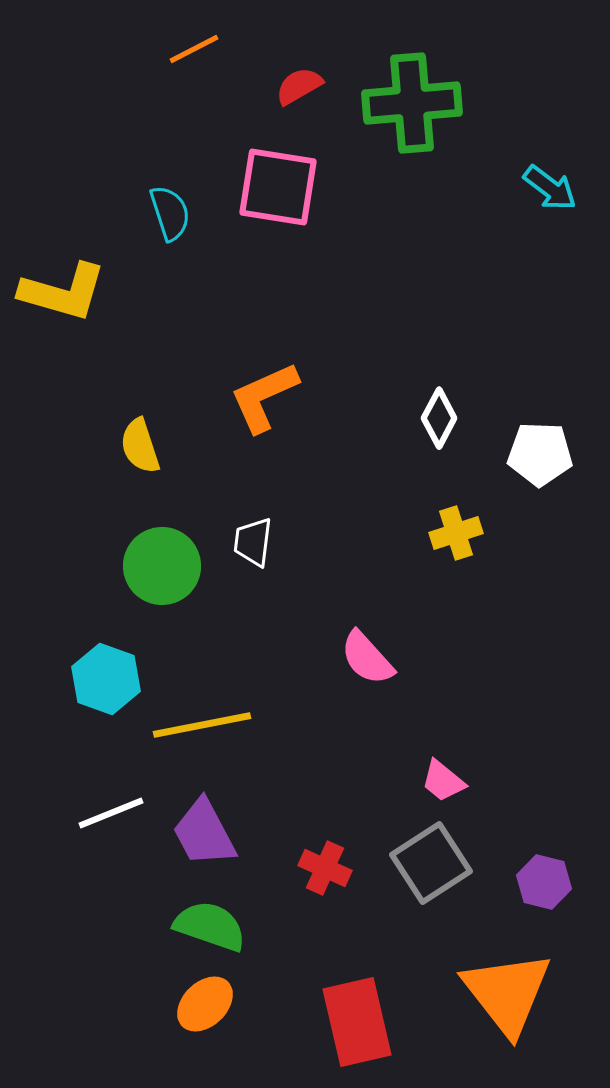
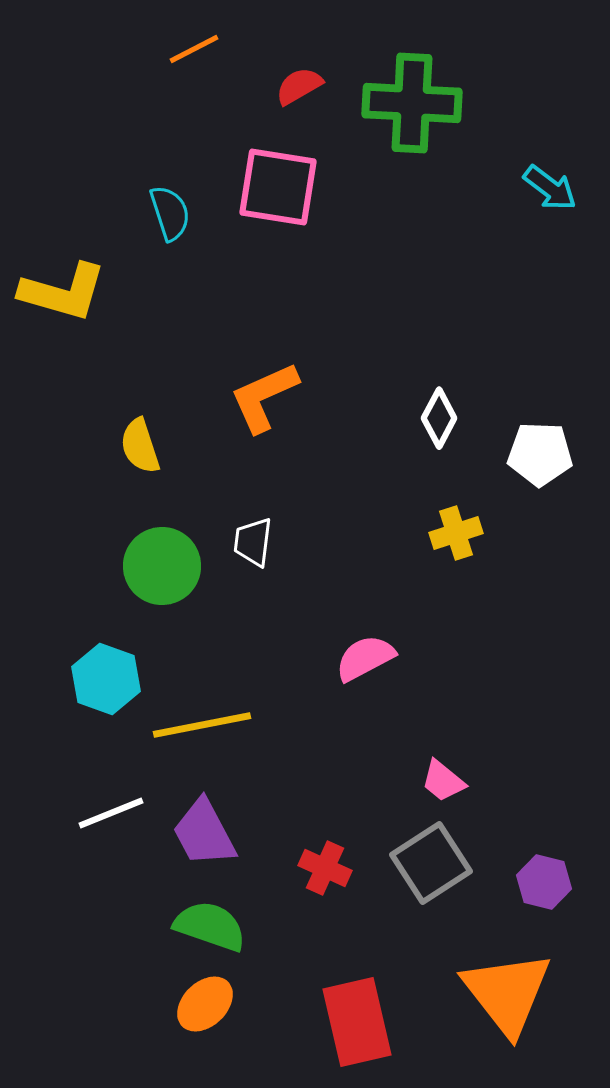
green cross: rotated 8 degrees clockwise
pink semicircle: moved 2 px left; rotated 104 degrees clockwise
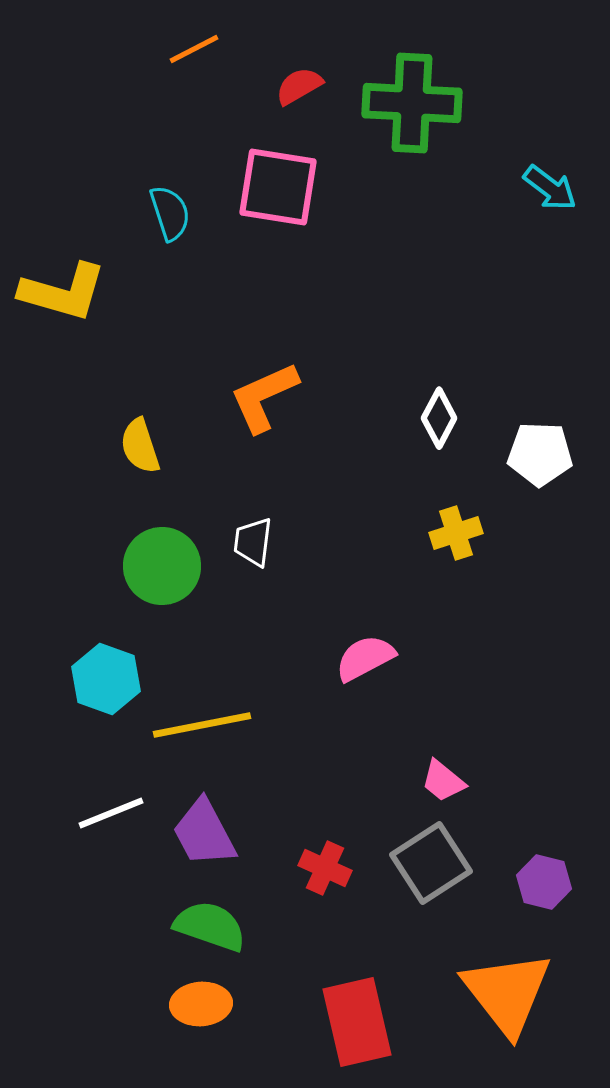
orange ellipse: moved 4 px left; rotated 40 degrees clockwise
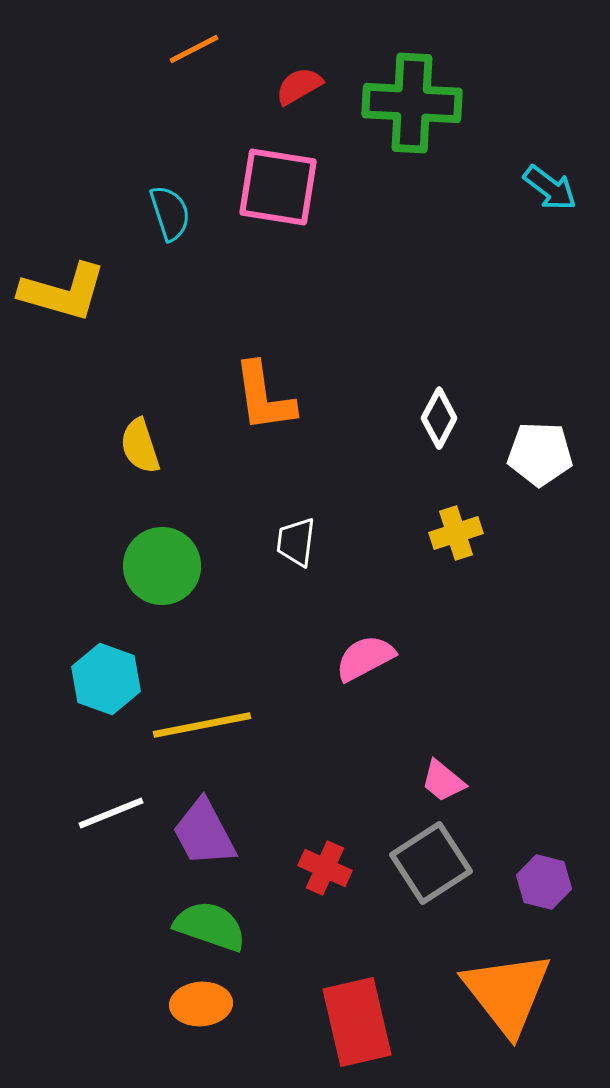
orange L-shape: rotated 74 degrees counterclockwise
white trapezoid: moved 43 px right
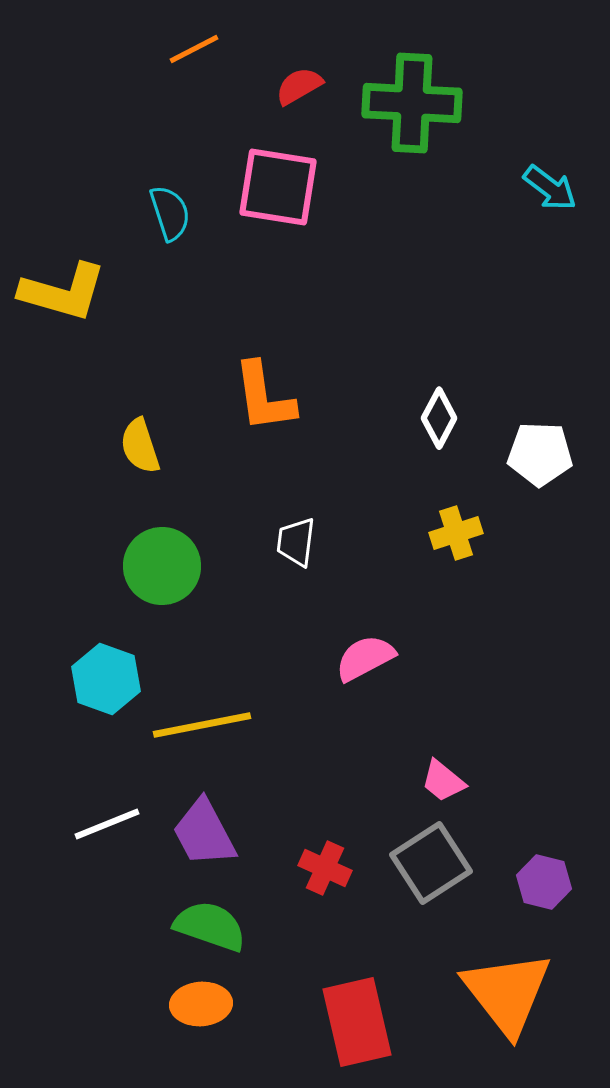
white line: moved 4 px left, 11 px down
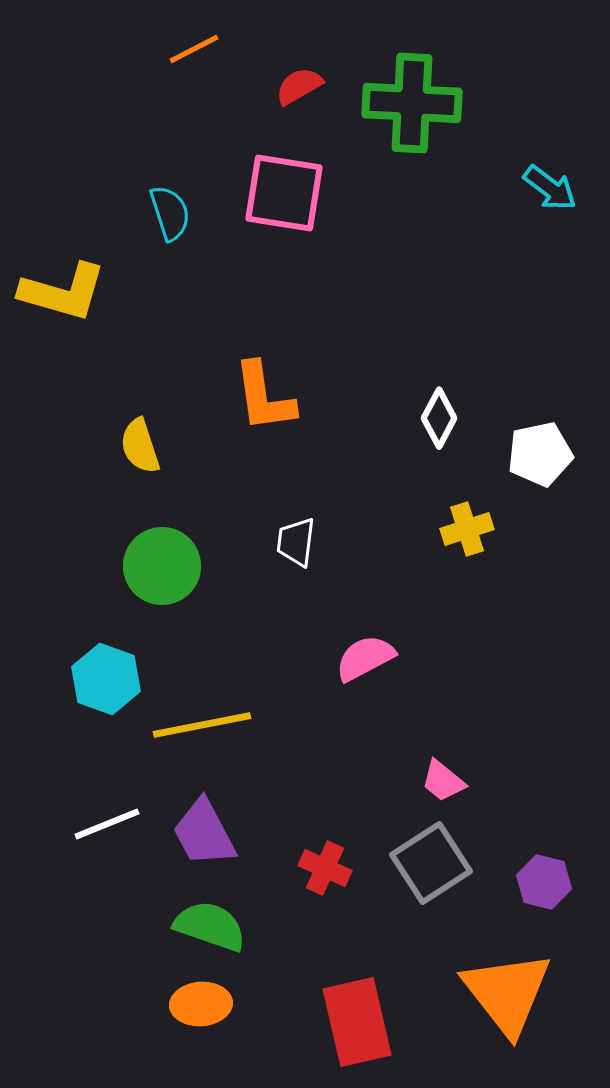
pink square: moved 6 px right, 6 px down
white pentagon: rotated 14 degrees counterclockwise
yellow cross: moved 11 px right, 4 px up
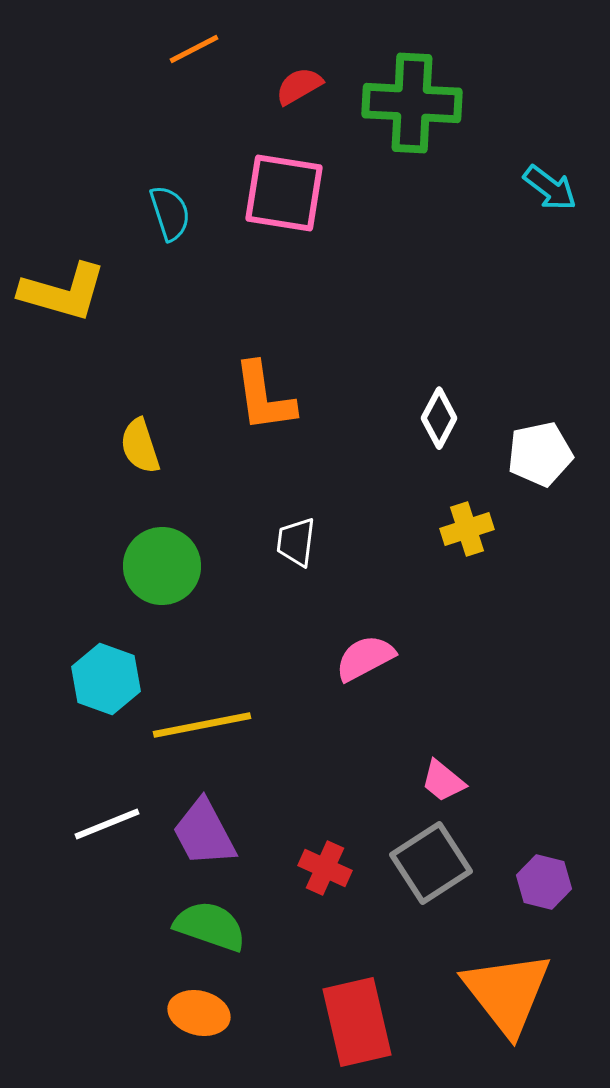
orange ellipse: moved 2 px left, 9 px down; rotated 18 degrees clockwise
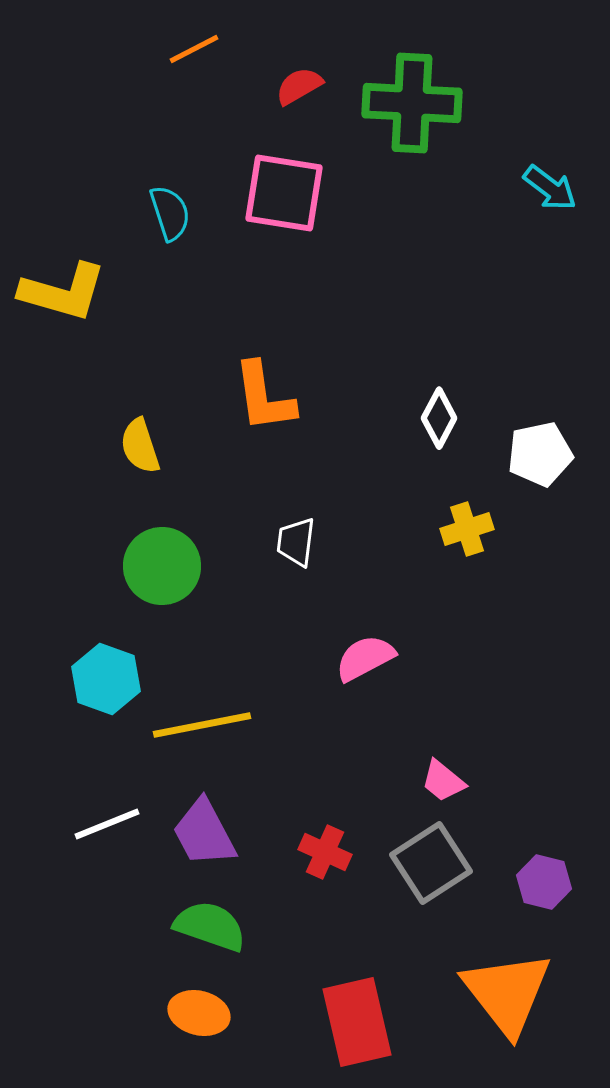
red cross: moved 16 px up
